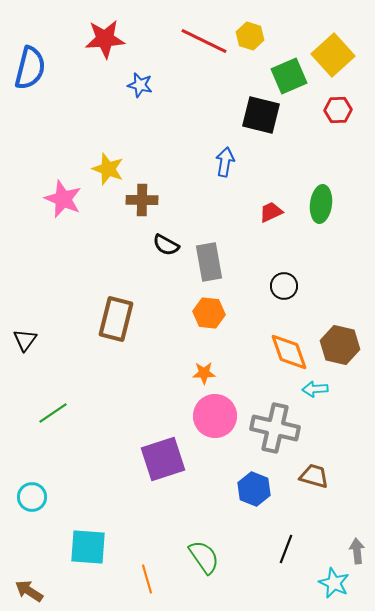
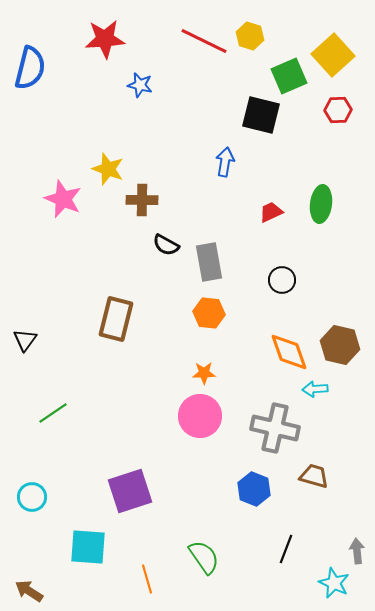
black circle: moved 2 px left, 6 px up
pink circle: moved 15 px left
purple square: moved 33 px left, 32 px down
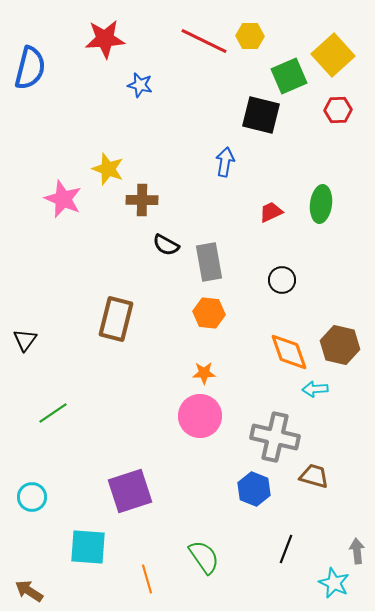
yellow hexagon: rotated 16 degrees counterclockwise
gray cross: moved 9 px down
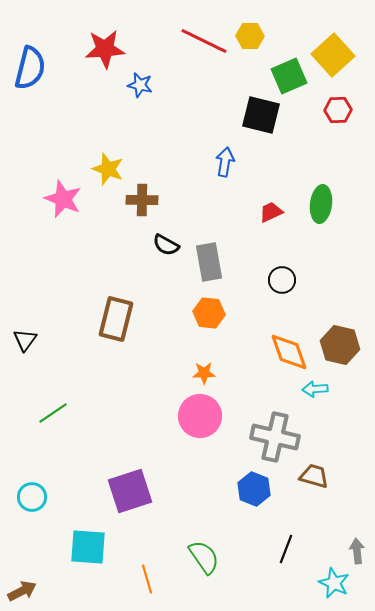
red star: moved 10 px down
brown arrow: moved 7 px left; rotated 120 degrees clockwise
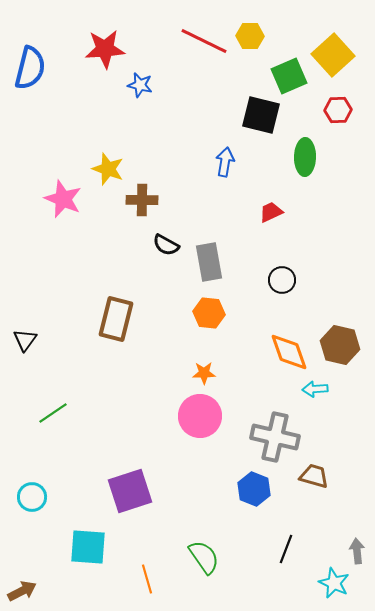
green ellipse: moved 16 px left, 47 px up; rotated 6 degrees counterclockwise
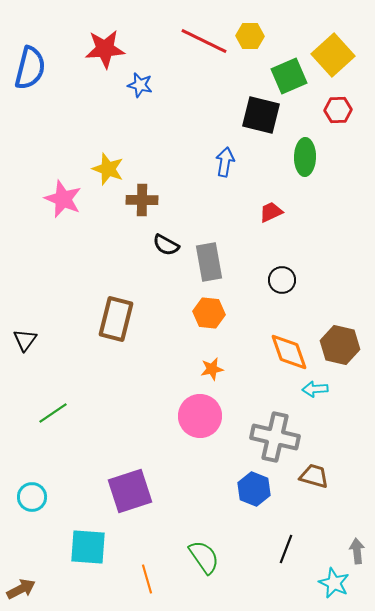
orange star: moved 8 px right, 4 px up; rotated 10 degrees counterclockwise
brown arrow: moved 1 px left, 2 px up
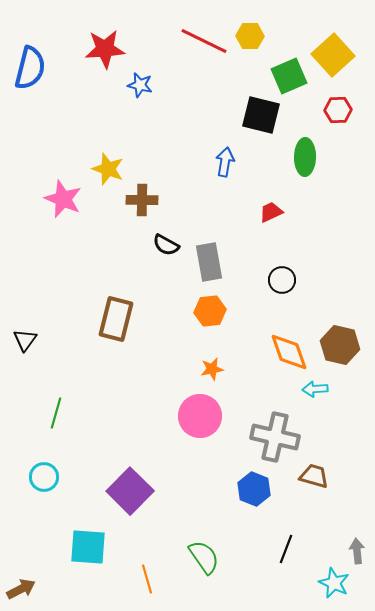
orange hexagon: moved 1 px right, 2 px up; rotated 12 degrees counterclockwise
green line: moved 3 px right; rotated 40 degrees counterclockwise
purple square: rotated 27 degrees counterclockwise
cyan circle: moved 12 px right, 20 px up
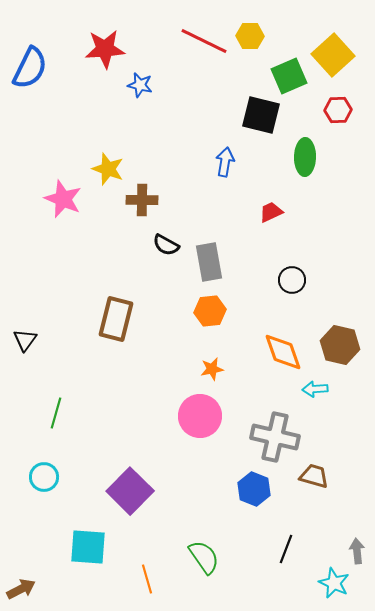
blue semicircle: rotated 12 degrees clockwise
black circle: moved 10 px right
orange diamond: moved 6 px left
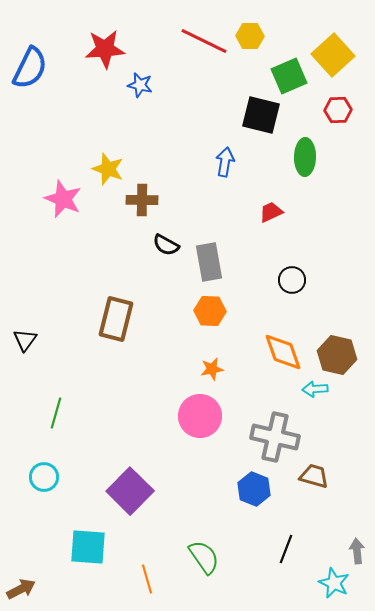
orange hexagon: rotated 8 degrees clockwise
brown hexagon: moved 3 px left, 10 px down
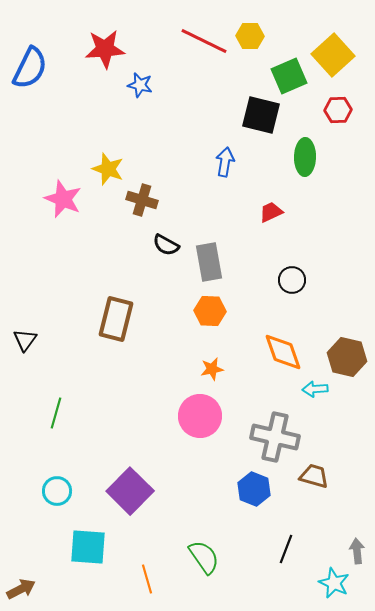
brown cross: rotated 16 degrees clockwise
brown hexagon: moved 10 px right, 2 px down
cyan circle: moved 13 px right, 14 px down
